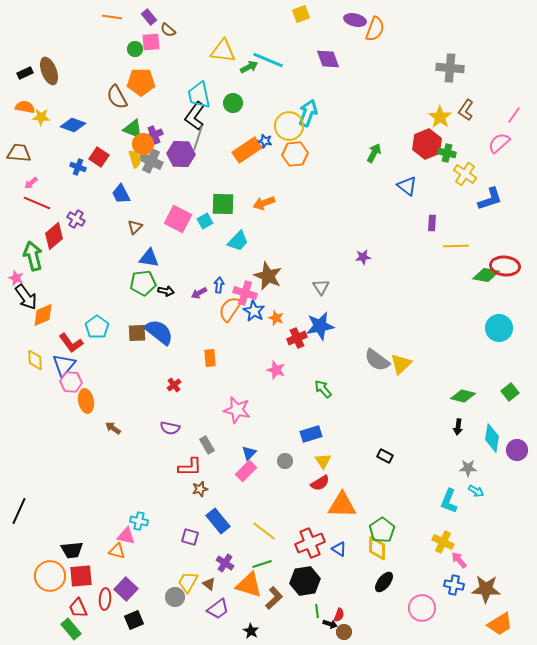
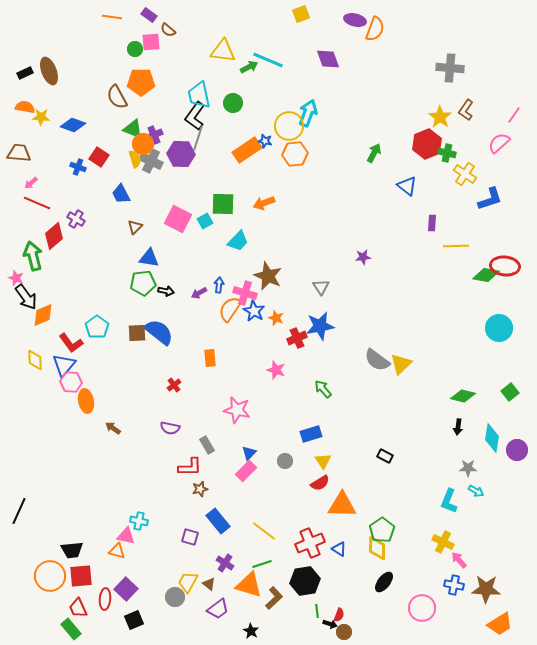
purple rectangle at (149, 17): moved 2 px up; rotated 14 degrees counterclockwise
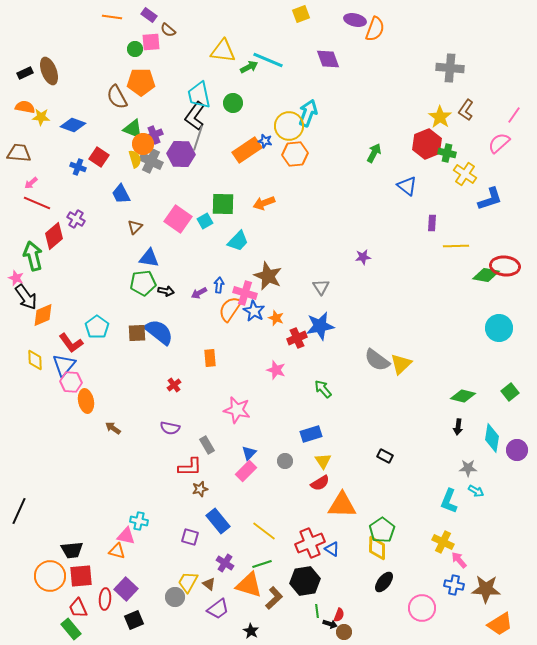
pink square at (178, 219): rotated 8 degrees clockwise
blue triangle at (339, 549): moved 7 px left
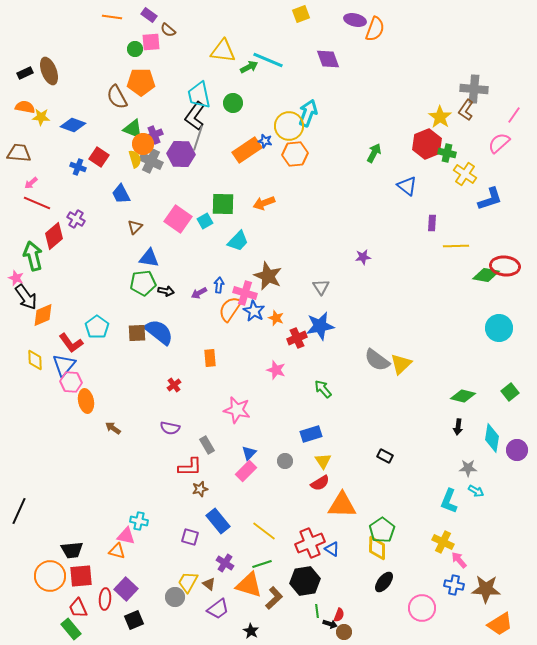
gray cross at (450, 68): moved 24 px right, 21 px down
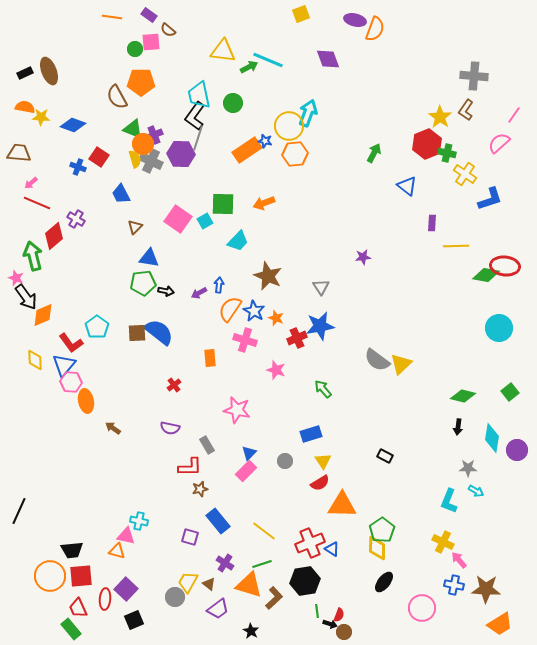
gray cross at (474, 89): moved 13 px up
pink cross at (245, 293): moved 47 px down
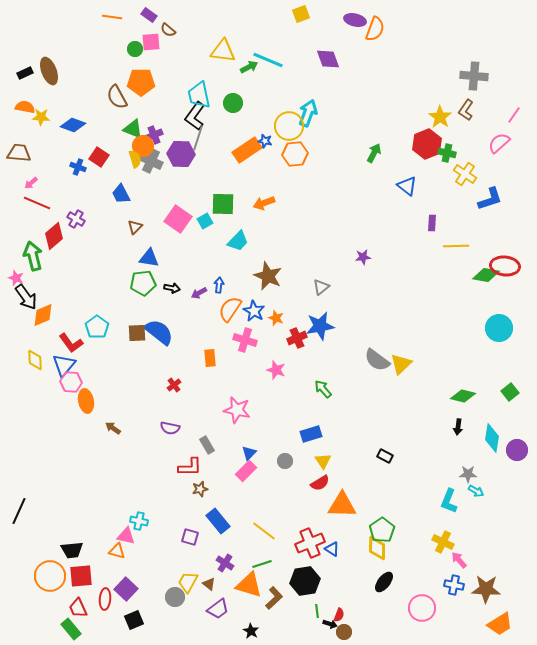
orange circle at (143, 144): moved 2 px down
gray triangle at (321, 287): rotated 24 degrees clockwise
black arrow at (166, 291): moved 6 px right, 3 px up
gray star at (468, 468): moved 6 px down
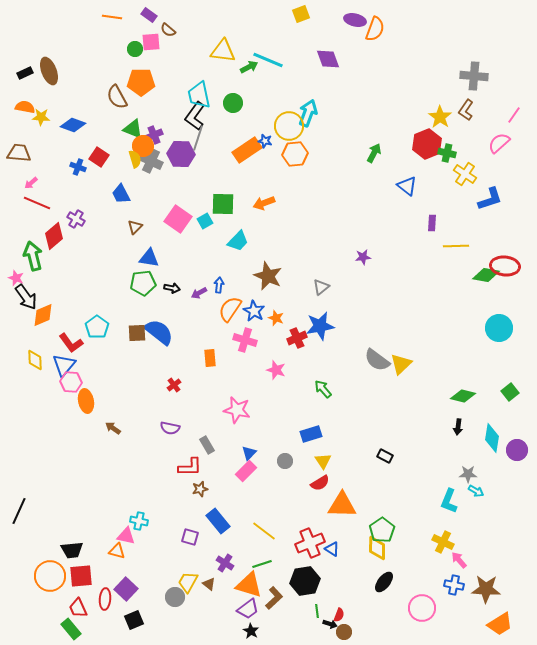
purple trapezoid at (218, 609): moved 30 px right
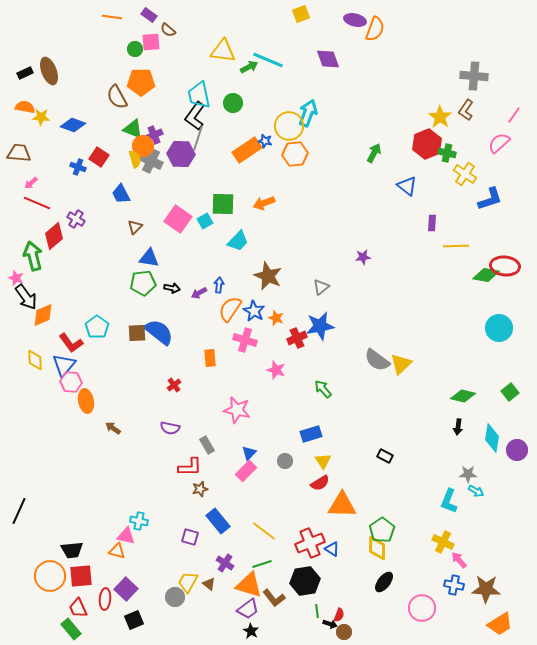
brown L-shape at (274, 598): rotated 95 degrees clockwise
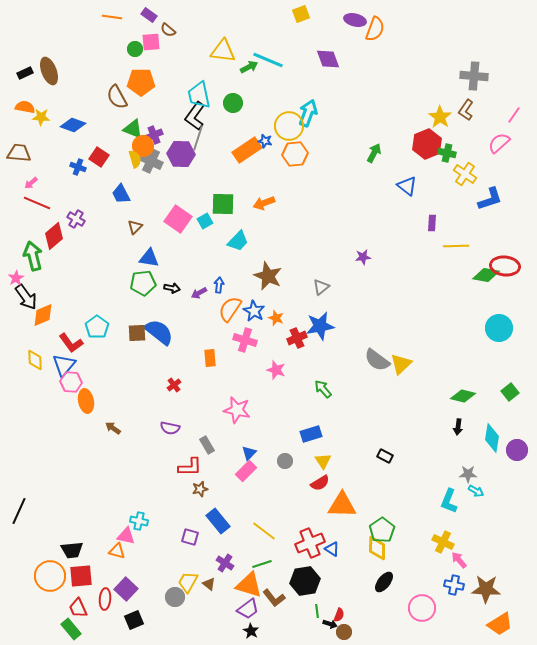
pink star at (16, 278): rotated 21 degrees clockwise
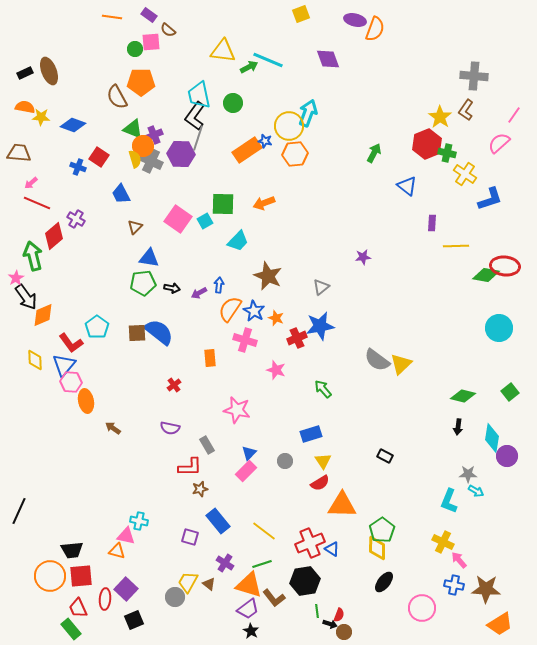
purple circle at (517, 450): moved 10 px left, 6 px down
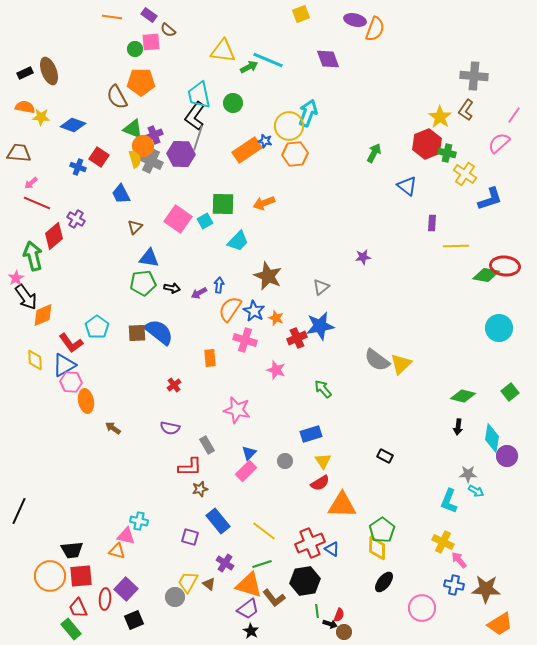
blue triangle at (64, 365): rotated 20 degrees clockwise
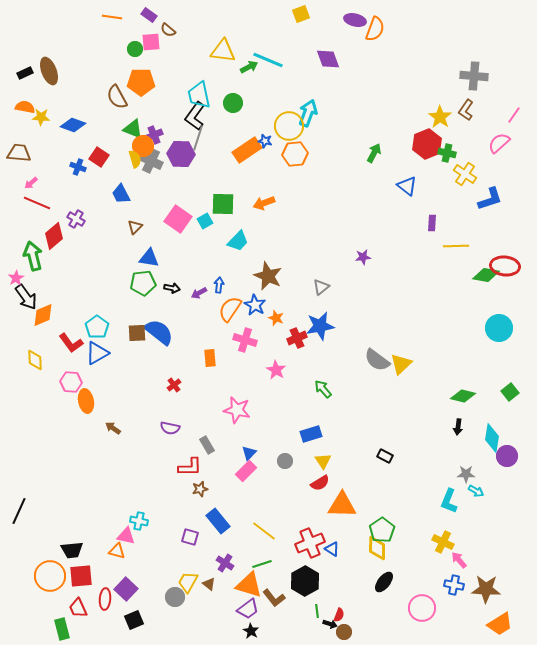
blue star at (254, 311): moved 1 px right, 6 px up
blue triangle at (64, 365): moved 33 px right, 12 px up
pink star at (276, 370): rotated 12 degrees clockwise
gray star at (468, 474): moved 2 px left
black hexagon at (305, 581): rotated 20 degrees counterclockwise
green rectangle at (71, 629): moved 9 px left; rotated 25 degrees clockwise
